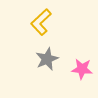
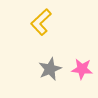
gray star: moved 3 px right, 10 px down
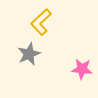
gray star: moved 21 px left, 15 px up
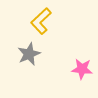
yellow L-shape: moved 1 px up
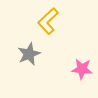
yellow L-shape: moved 7 px right
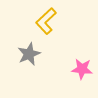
yellow L-shape: moved 2 px left
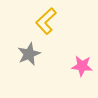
pink star: moved 3 px up
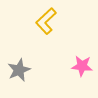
gray star: moved 10 px left, 16 px down
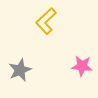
gray star: moved 1 px right
